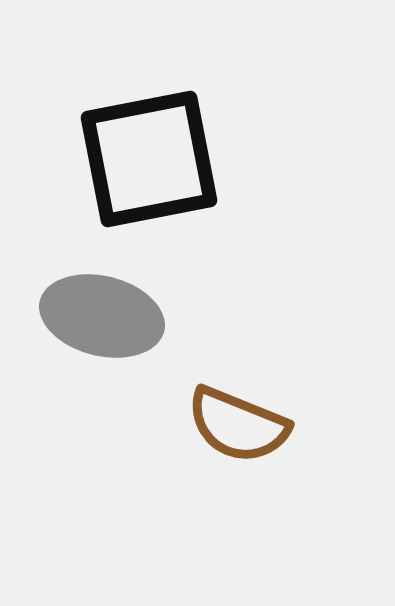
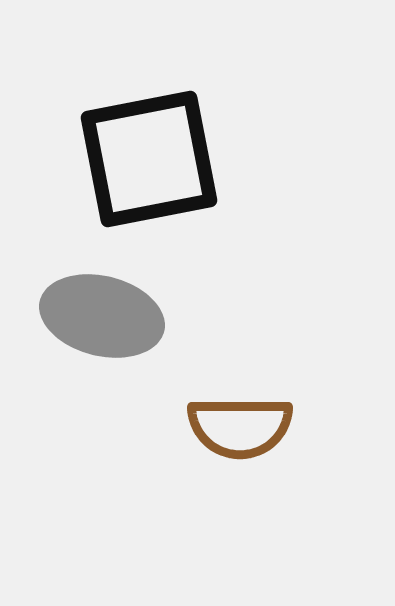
brown semicircle: moved 2 px right, 2 px down; rotated 22 degrees counterclockwise
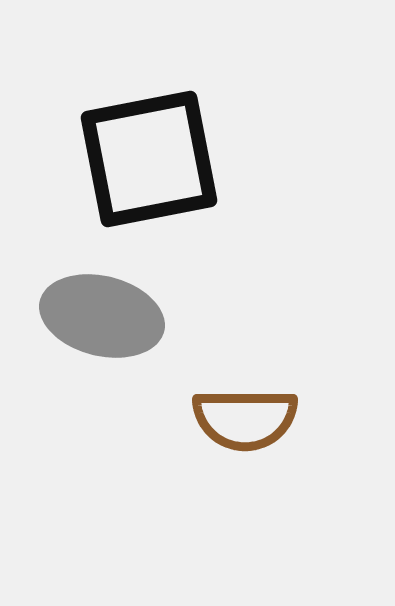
brown semicircle: moved 5 px right, 8 px up
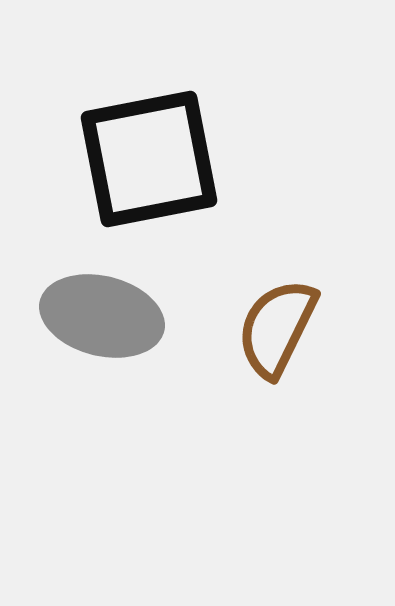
brown semicircle: moved 32 px right, 91 px up; rotated 116 degrees clockwise
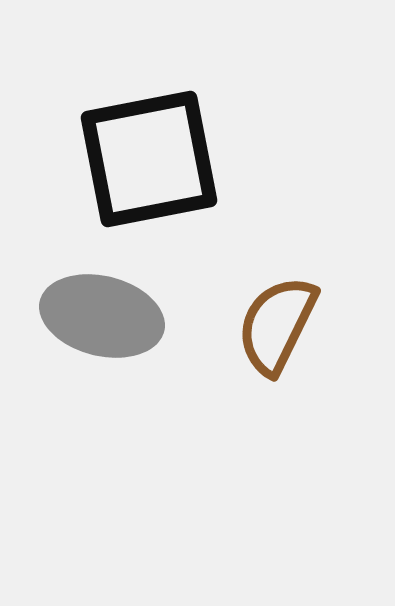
brown semicircle: moved 3 px up
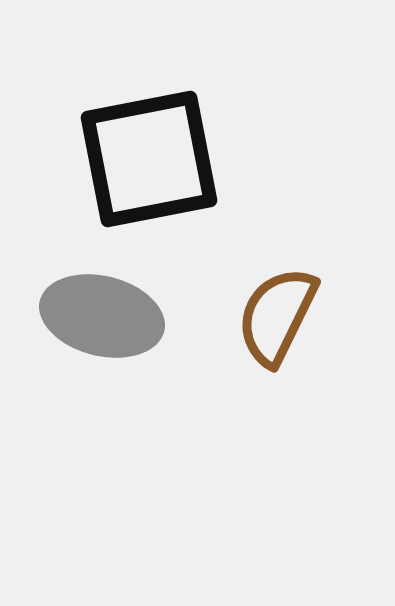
brown semicircle: moved 9 px up
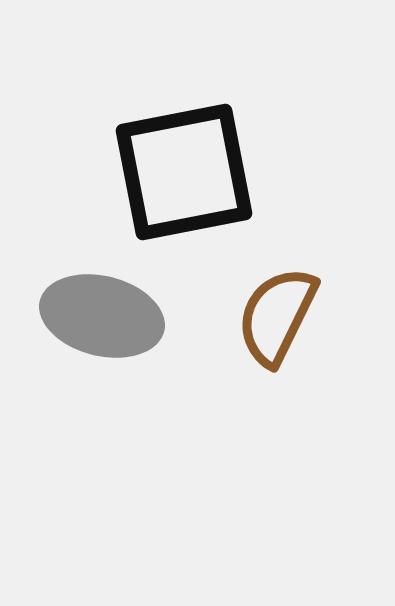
black square: moved 35 px right, 13 px down
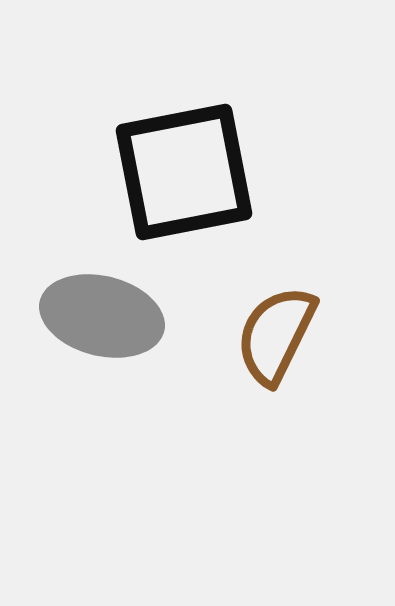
brown semicircle: moved 1 px left, 19 px down
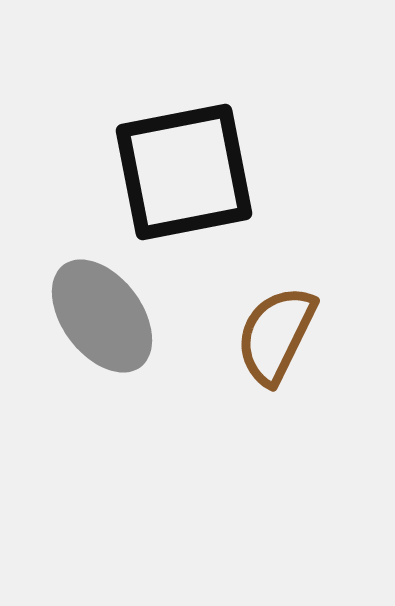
gray ellipse: rotated 39 degrees clockwise
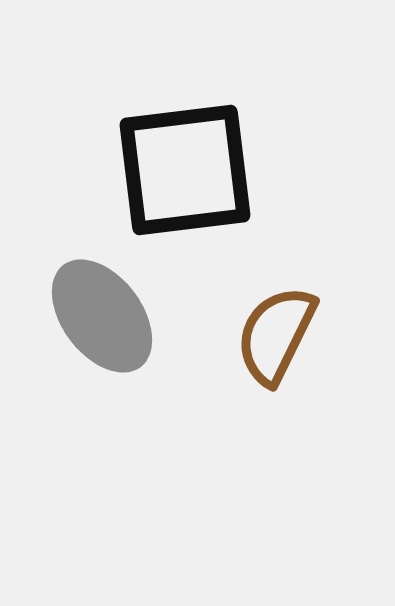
black square: moved 1 px right, 2 px up; rotated 4 degrees clockwise
